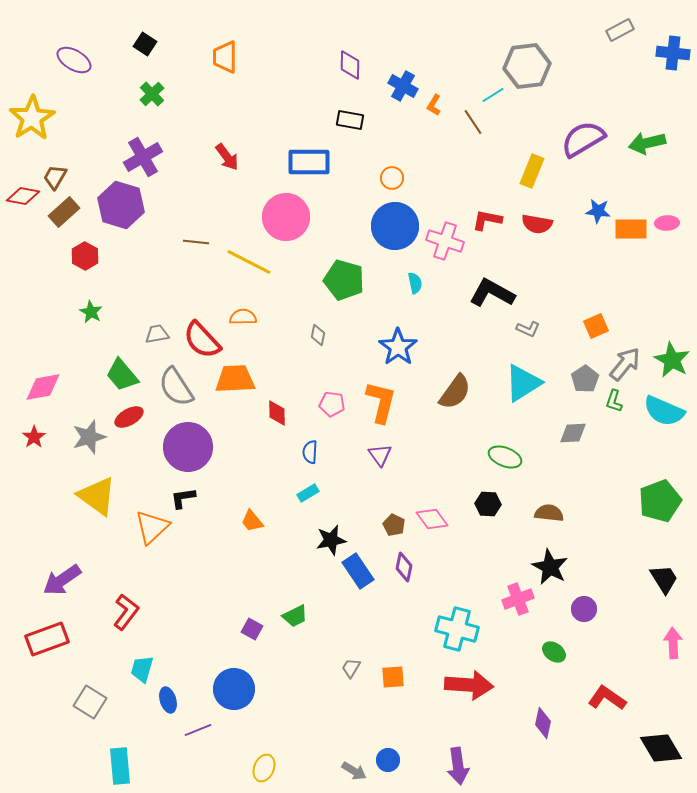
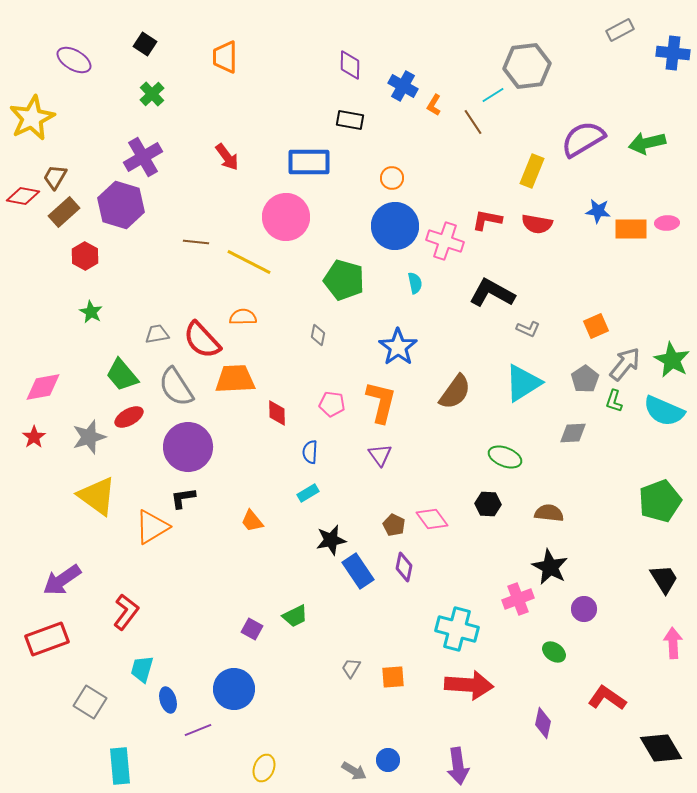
yellow star at (32, 118): rotated 6 degrees clockwise
orange triangle at (152, 527): rotated 12 degrees clockwise
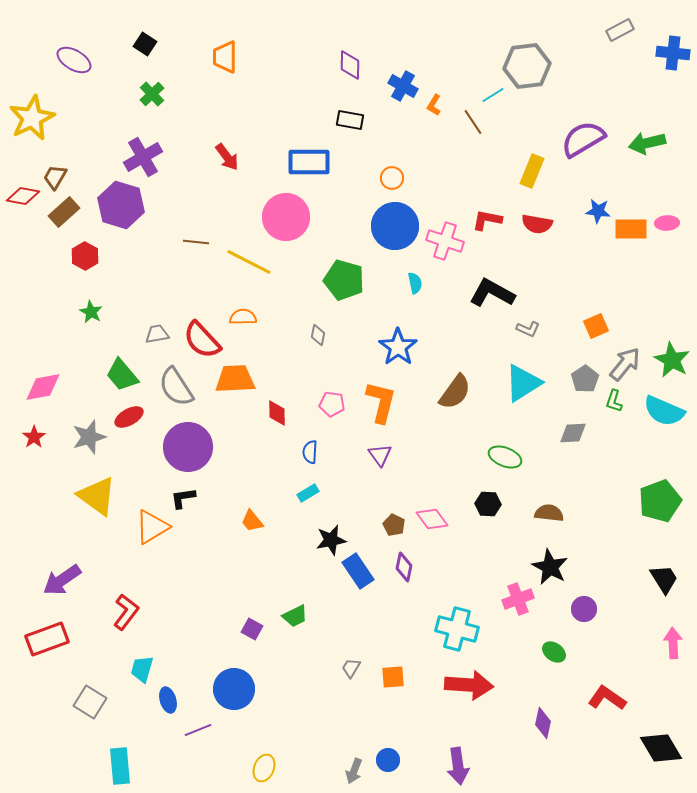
gray arrow at (354, 771): rotated 80 degrees clockwise
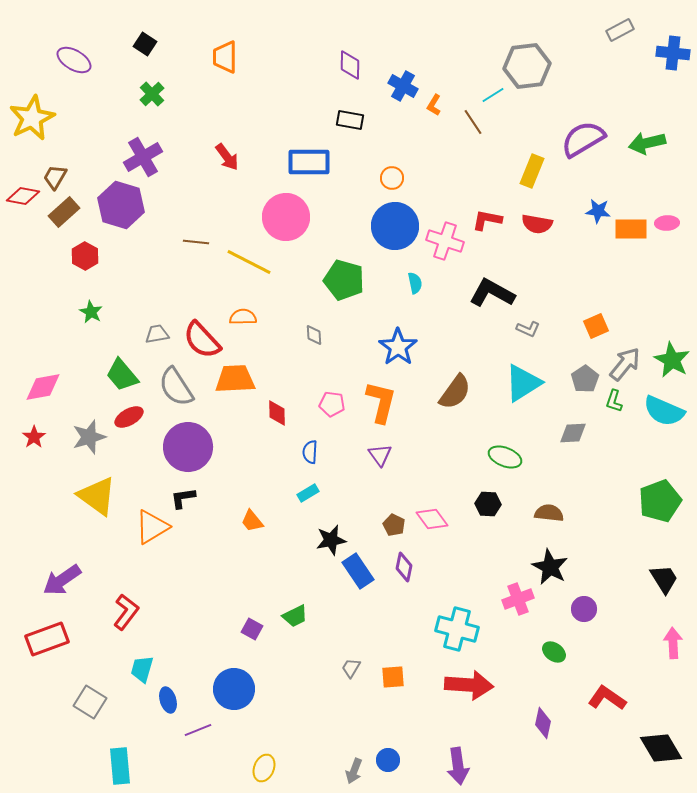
gray diamond at (318, 335): moved 4 px left; rotated 15 degrees counterclockwise
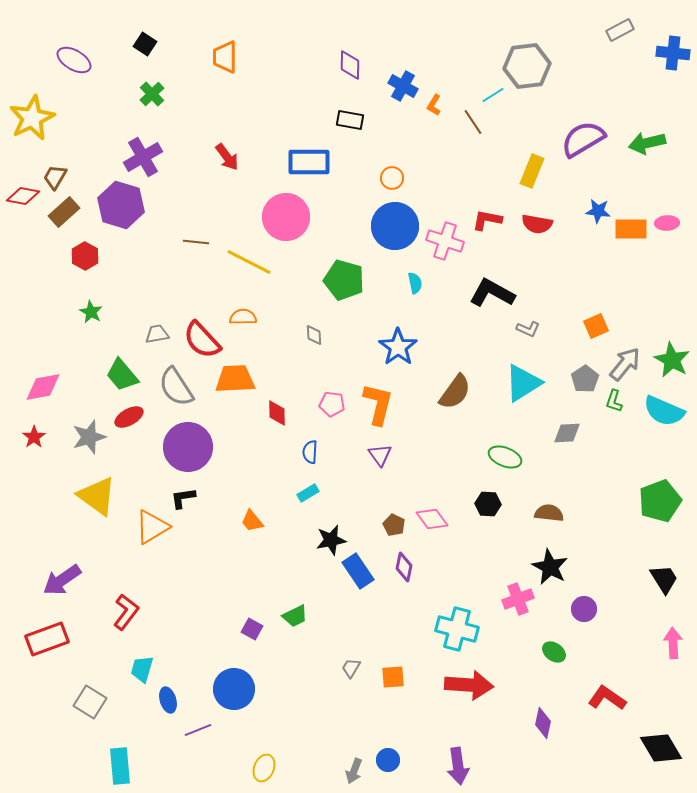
orange L-shape at (381, 402): moved 3 px left, 2 px down
gray diamond at (573, 433): moved 6 px left
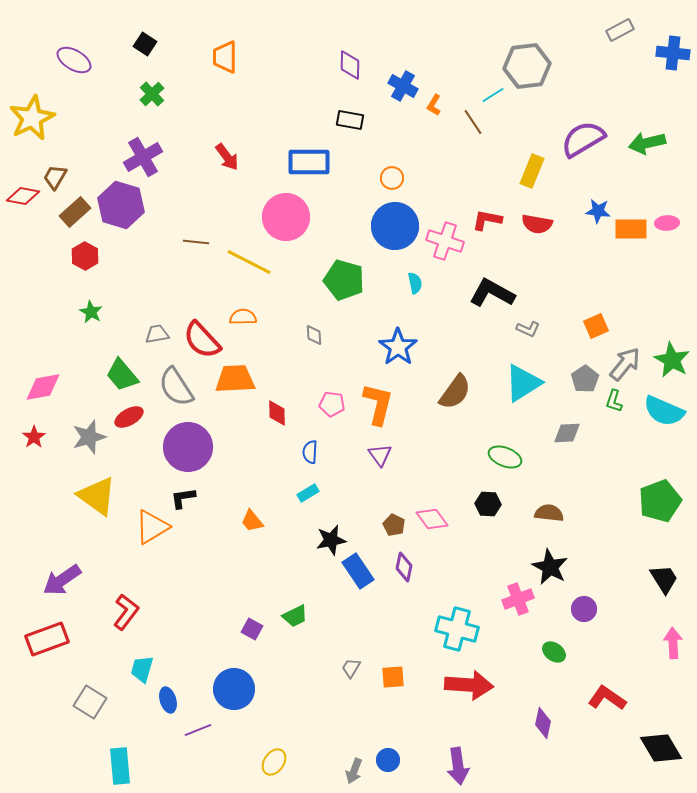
brown rectangle at (64, 212): moved 11 px right
yellow ellipse at (264, 768): moved 10 px right, 6 px up; rotated 12 degrees clockwise
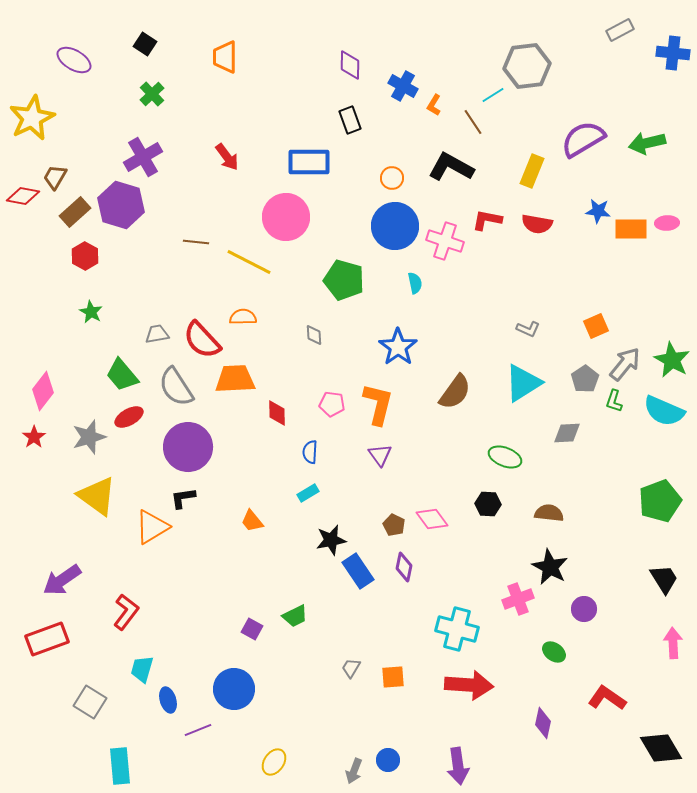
black rectangle at (350, 120): rotated 60 degrees clockwise
black L-shape at (492, 293): moved 41 px left, 126 px up
pink diamond at (43, 387): moved 4 px down; rotated 42 degrees counterclockwise
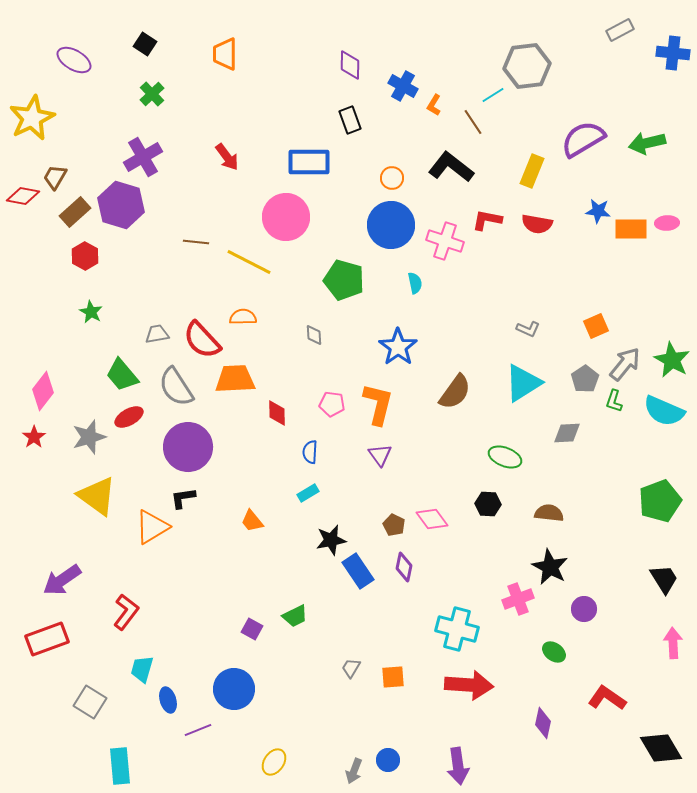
orange trapezoid at (225, 57): moved 3 px up
black L-shape at (451, 167): rotated 9 degrees clockwise
blue circle at (395, 226): moved 4 px left, 1 px up
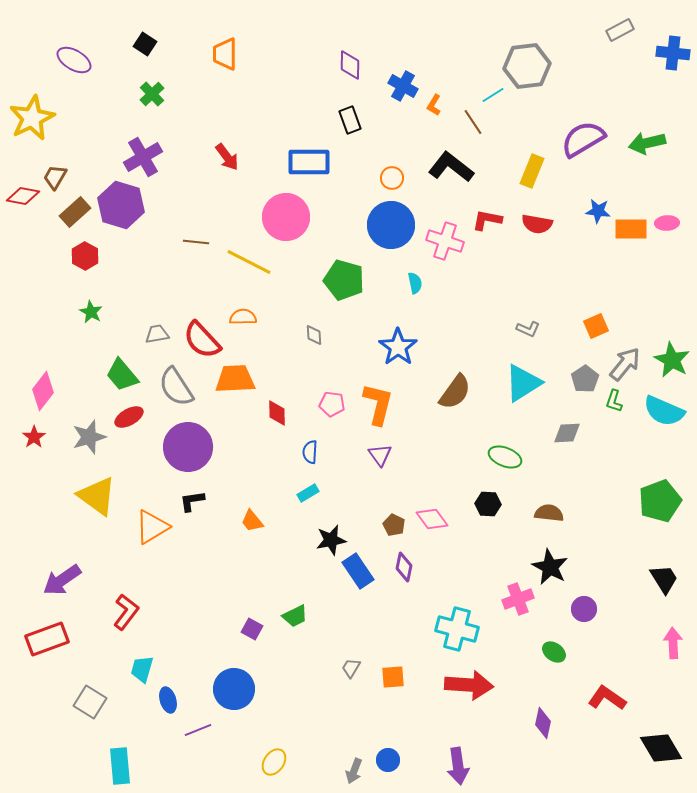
black L-shape at (183, 498): moved 9 px right, 3 px down
